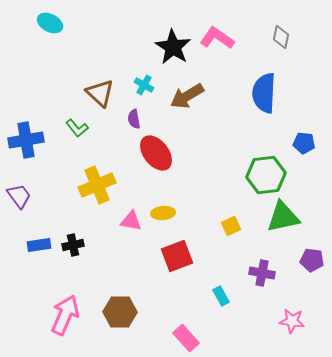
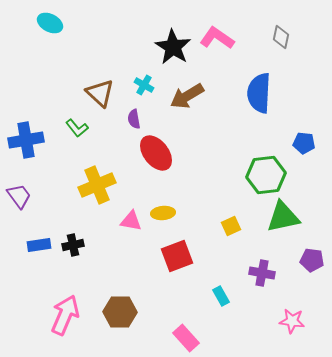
blue semicircle: moved 5 px left
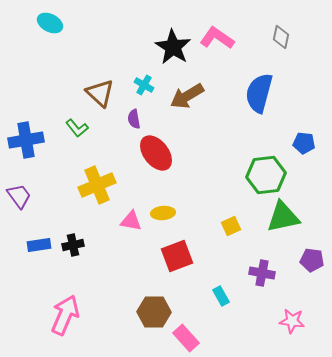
blue semicircle: rotated 12 degrees clockwise
brown hexagon: moved 34 px right
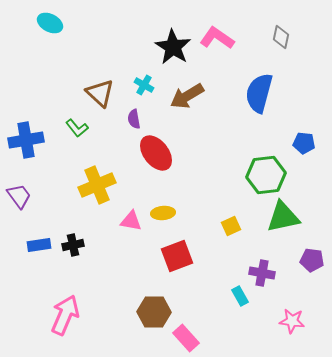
cyan rectangle: moved 19 px right
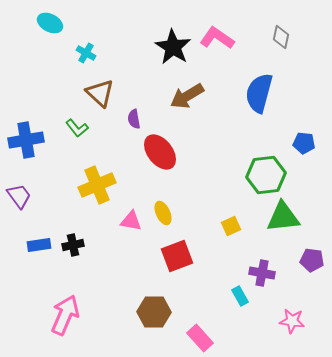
cyan cross: moved 58 px left, 32 px up
red ellipse: moved 4 px right, 1 px up
yellow ellipse: rotated 70 degrees clockwise
green triangle: rotated 6 degrees clockwise
pink rectangle: moved 14 px right
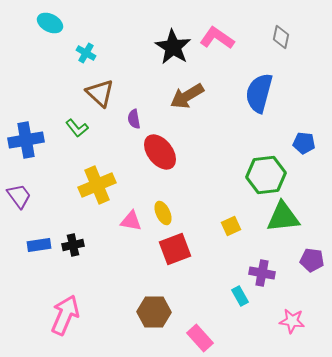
red square: moved 2 px left, 7 px up
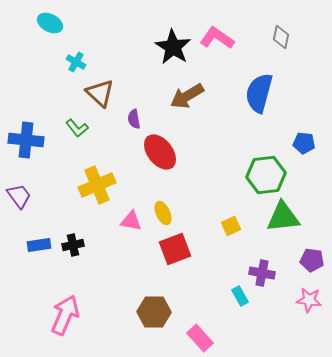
cyan cross: moved 10 px left, 9 px down
blue cross: rotated 16 degrees clockwise
pink star: moved 17 px right, 21 px up
